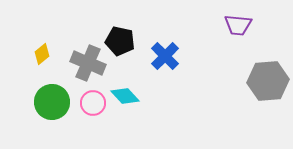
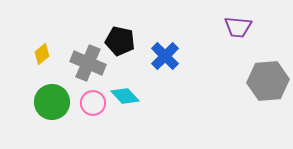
purple trapezoid: moved 2 px down
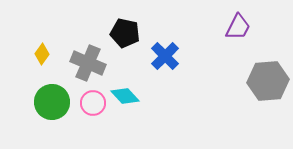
purple trapezoid: rotated 68 degrees counterclockwise
black pentagon: moved 5 px right, 8 px up
yellow diamond: rotated 15 degrees counterclockwise
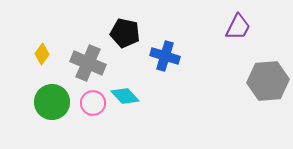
blue cross: rotated 28 degrees counterclockwise
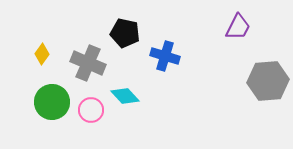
pink circle: moved 2 px left, 7 px down
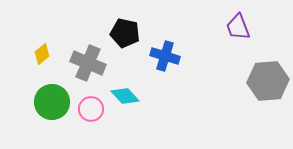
purple trapezoid: rotated 132 degrees clockwise
yellow diamond: rotated 15 degrees clockwise
pink circle: moved 1 px up
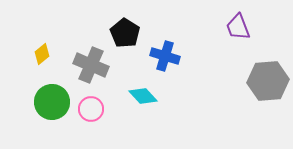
black pentagon: rotated 20 degrees clockwise
gray cross: moved 3 px right, 2 px down
cyan diamond: moved 18 px right
